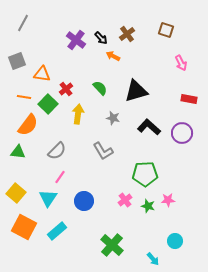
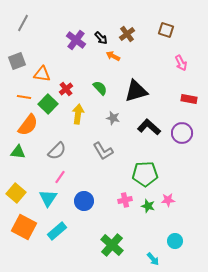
pink cross: rotated 24 degrees clockwise
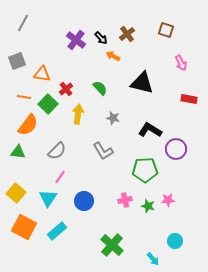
black triangle: moved 6 px right, 8 px up; rotated 30 degrees clockwise
black L-shape: moved 1 px right, 3 px down; rotated 10 degrees counterclockwise
purple circle: moved 6 px left, 16 px down
green pentagon: moved 4 px up
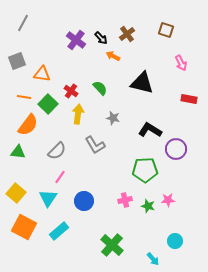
red cross: moved 5 px right, 2 px down; rotated 16 degrees counterclockwise
gray L-shape: moved 8 px left, 6 px up
cyan rectangle: moved 2 px right
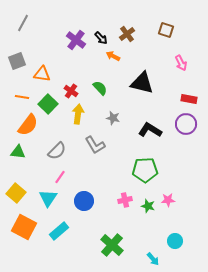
orange line: moved 2 px left
purple circle: moved 10 px right, 25 px up
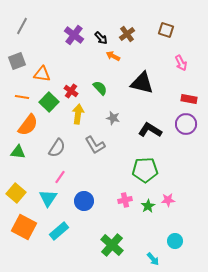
gray line: moved 1 px left, 3 px down
purple cross: moved 2 px left, 5 px up
green square: moved 1 px right, 2 px up
gray semicircle: moved 3 px up; rotated 12 degrees counterclockwise
green star: rotated 24 degrees clockwise
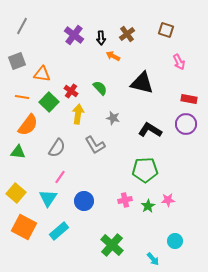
black arrow: rotated 40 degrees clockwise
pink arrow: moved 2 px left, 1 px up
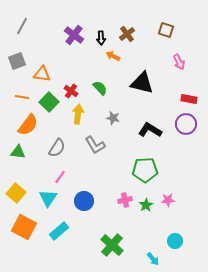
green star: moved 2 px left, 1 px up
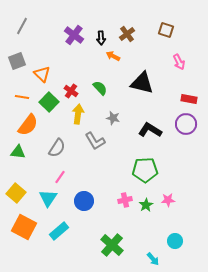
orange triangle: rotated 36 degrees clockwise
gray L-shape: moved 4 px up
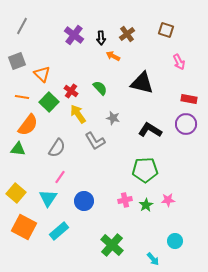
yellow arrow: rotated 42 degrees counterclockwise
green triangle: moved 3 px up
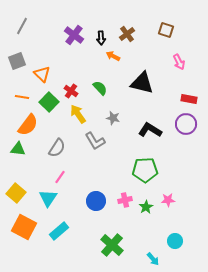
blue circle: moved 12 px right
green star: moved 2 px down
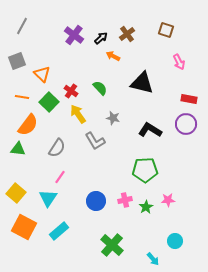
black arrow: rotated 128 degrees counterclockwise
